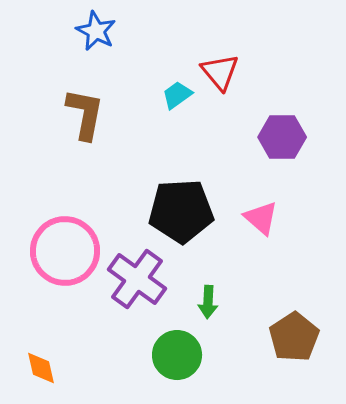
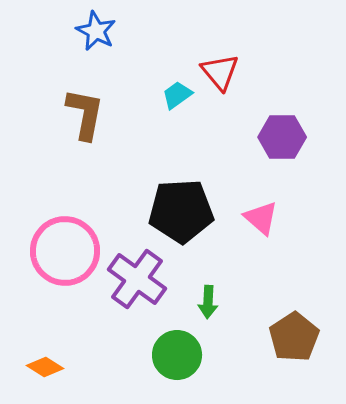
orange diamond: moved 4 px right, 1 px up; rotated 45 degrees counterclockwise
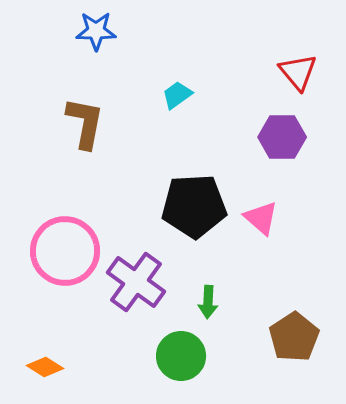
blue star: rotated 27 degrees counterclockwise
red triangle: moved 78 px right
brown L-shape: moved 9 px down
black pentagon: moved 13 px right, 5 px up
purple cross: moved 1 px left, 3 px down
green circle: moved 4 px right, 1 px down
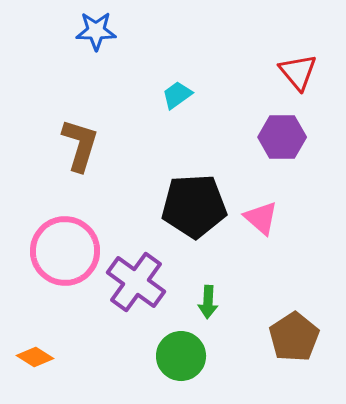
brown L-shape: moved 5 px left, 22 px down; rotated 6 degrees clockwise
orange diamond: moved 10 px left, 10 px up
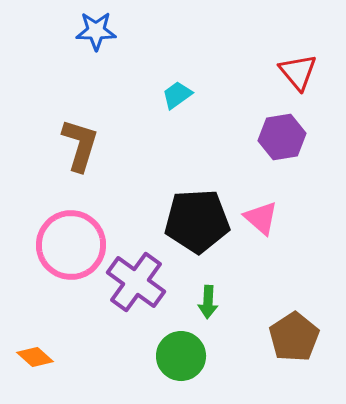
purple hexagon: rotated 9 degrees counterclockwise
black pentagon: moved 3 px right, 15 px down
pink circle: moved 6 px right, 6 px up
orange diamond: rotated 9 degrees clockwise
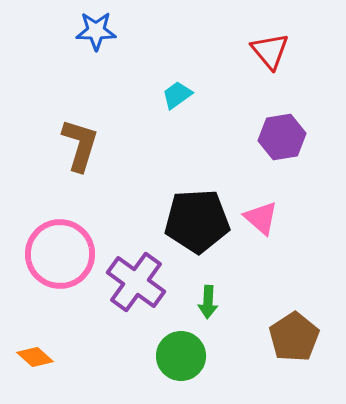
red triangle: moved 28 px left, 21 px up
pink circle: moved 11 px left, 9 px down
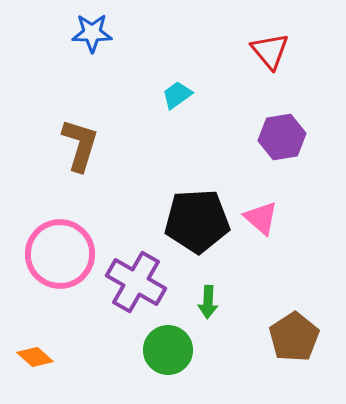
blue star: moved 4 px left, 2 px down
purple cross: rotated 6 degrees counterclockwise
green circle: moved 13 px left, 6 px up
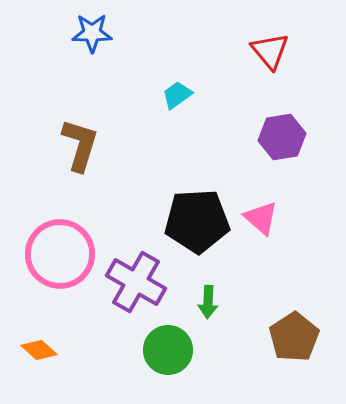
orange diamond: moved 4 px right, 7 px up
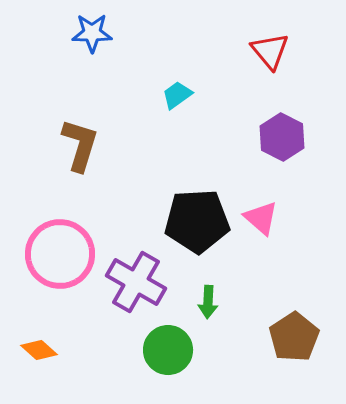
purple hexagon: rotated 24 degrees counterclockwise
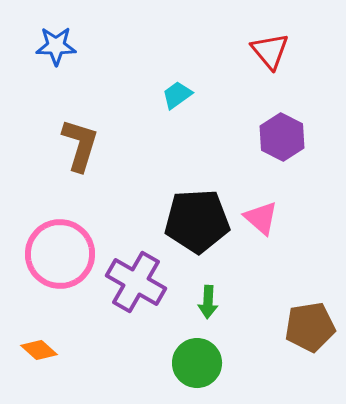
blue star: moved 36 px left, 13 px down
brown pentagon: moved 16 px right, 10 px up; rotated 24 degrees clockwise
green circle: moved 29 px right, 13 px down
